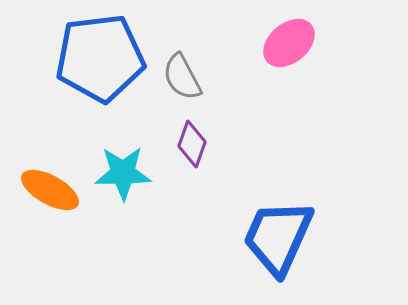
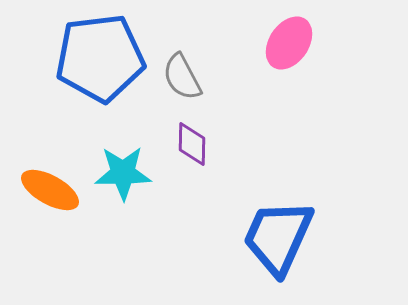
pink ellipse: rotated 16 degrees counterclockwise
purple diamond: rotated 18 degrees counterclockwise
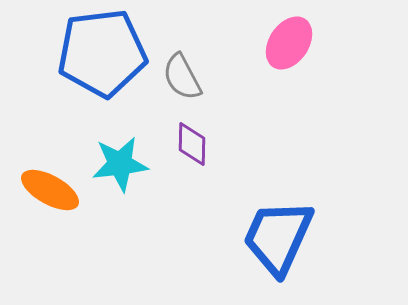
blue pentagon: moved 2 px right, 5 px up
cyan star: moved 3 px left, 9 px up; rotated 6 degrees counterclockwise
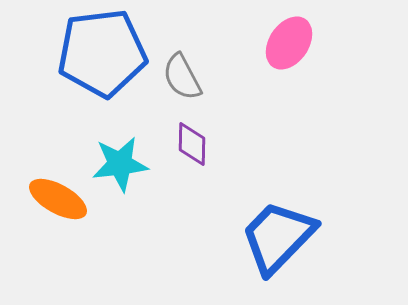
orange ellipse: moved 8 px right, 9 px down
blue trapezoid: rotated 20 degrees clockwise
